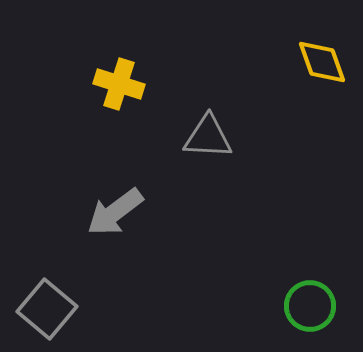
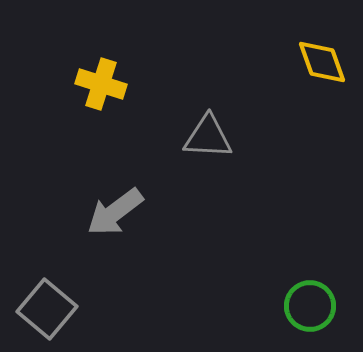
yellow cross: moved 18 px left
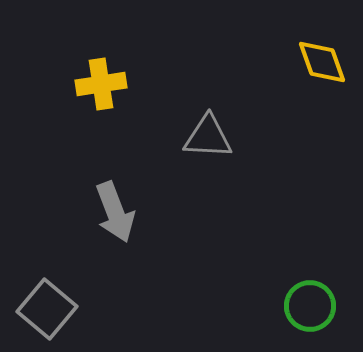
yellow cross: rotated 27 degrees counterclockwise
gray arrow: rotated 74 degrees counterclockwise
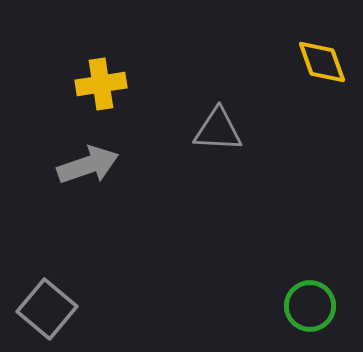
gray triangle: moved 10 px right, 7 px up
gray arrow: moved 27 px left, 47 px up; rotated 88 degrees counterclockwise
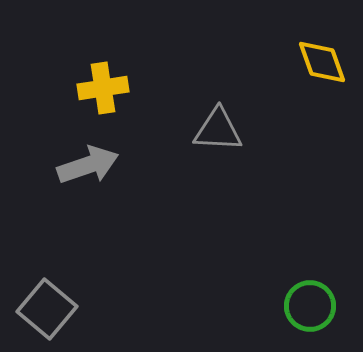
yellow cross: moved 2 px right, 4 px down
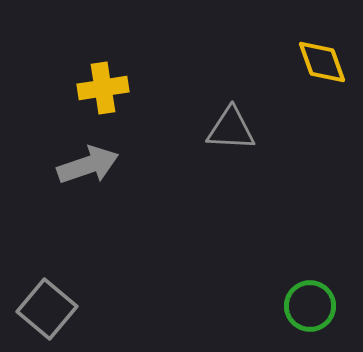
gray triangle: moved 13 px right, 1 px up
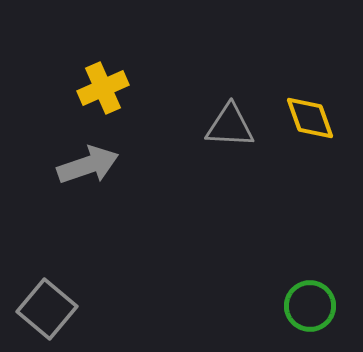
yellow diamond: moved 12 px left, 56 px down
yellow cross: rotated 15 degrees counterclockwise
gray triangle: moved 1 px left, 3 px up
